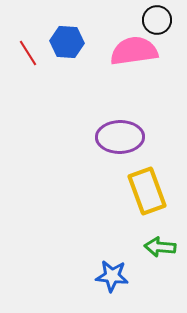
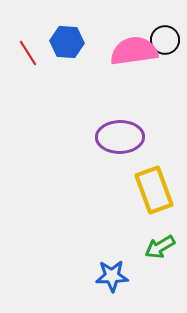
black circle: moved 8 px right, 20 px down
yellow rectangle: moved 7 px right, 1 px up
green arrow: rotated 36 degrees counterclockwise
blue star: rotated 8 degrees counterclockwise
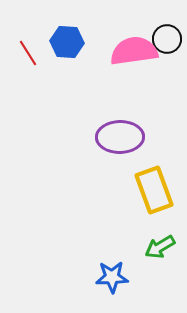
black circle: moved 2 px right, 1 px up
blue star: moved 1 px down
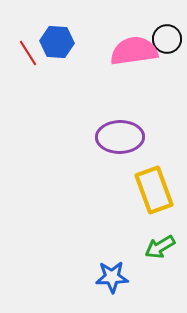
blue hexagon: moved 10 px left
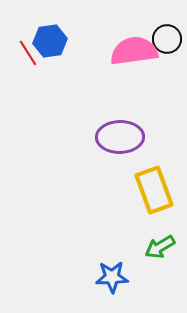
blue hexagon: moved 7 px left, 1 px up; rotated 12 degrees counterclockwise
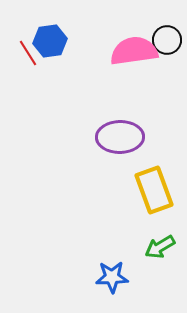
black circle: moved 1 px down
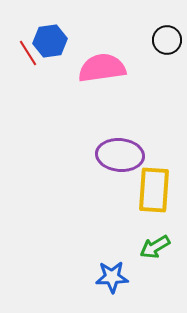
pink semicircle: moved 32 px left, 17 px down
purple ellipse: moved 18 px down; rotated 6 degrees clockwise
yellow rectangle: rotated 24 degrees clockwise
green arrow: moved 5 px left
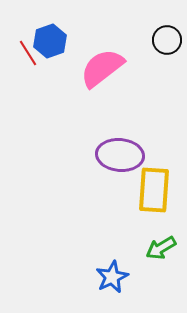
blue hexagon: rotated 12 degrees counterclockwise
pink semicircle: rotated 30 degrees counterclockwise
green arrow: moved 6 px right, 1 px down
blue star: rotated 24 degrees counterclockwise
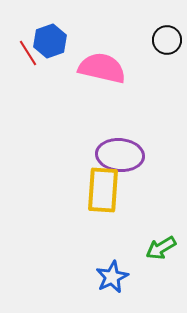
pink semicircle: rotated 51 degrees clockwise
yellow rectangle: moved 51 px left
